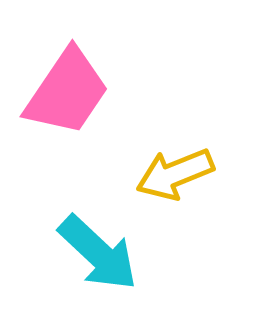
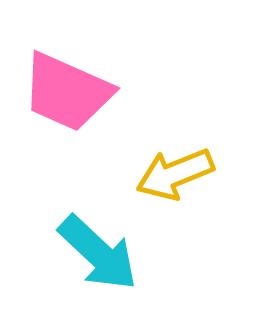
pink trapezoid: rotated 80 degrees clockwise
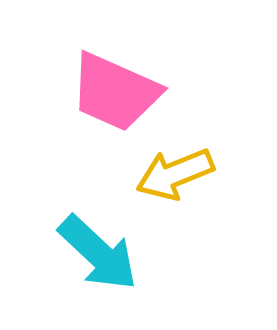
pink trapezoid: moved 48 px right
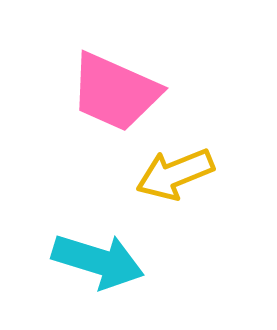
cyan arrow: moved 8 px down; rotated 26 degrees counterclockwise
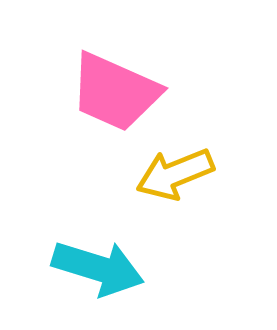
cyan arrow: moved 7 px down
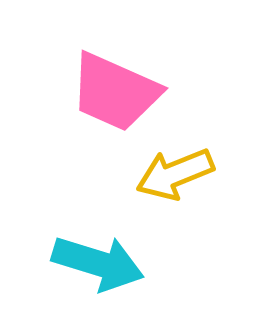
cyan arrow: moved 5 px up
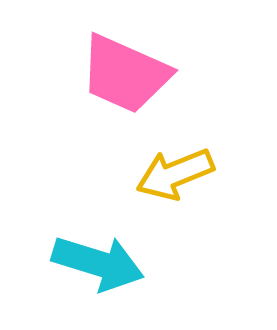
pink trapezoid: moved 10 px right, 18 px up
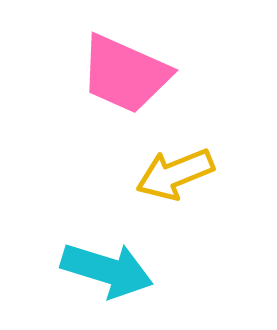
cyan arrow: moved 9 px right, 7 px down
